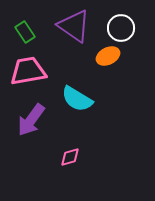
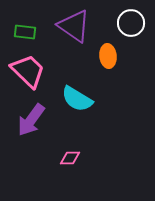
white circle: moved 10 px right, 5 px up
green rectangle: rotated 50 degrees counterclockwise
orange ellipse: rotated 70 degrees counterclockwise
pink trapezoid: rotated 54 degrees clockwise
pink diamond: moved 1 px down; rotated 15 degrees clockwise
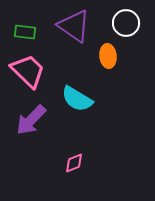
white circle: moved 5 px left
purple arrow: rotated 8 degrees clockwise
pink diamond: moved 4 px right, 5 px down; rotated 20 degrees counterclockwise
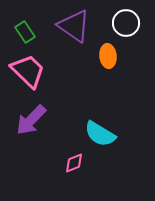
green rectangle: rotated 50 degrees clockwise
cyan semicircle: moved 23 px right, 35 px down
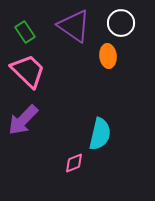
white circle: moved 5 px left
purple arrow: moved 8 px left
cyan semicircle: rotated 108 degrees counterclockwise
